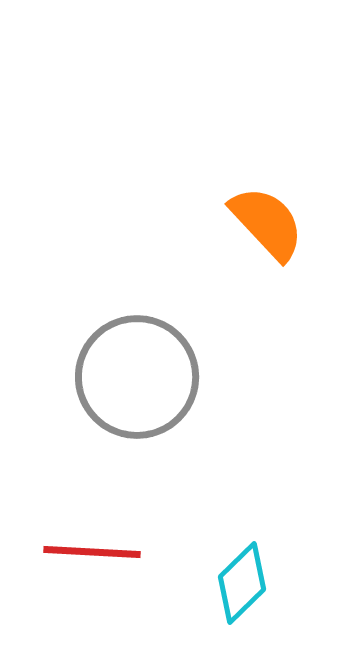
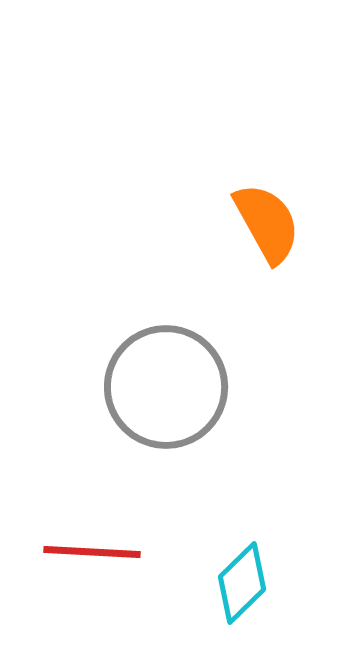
orange semicircle: rotated 14 degrees clockwise
gray circle: moved 29 px right, 10 px down
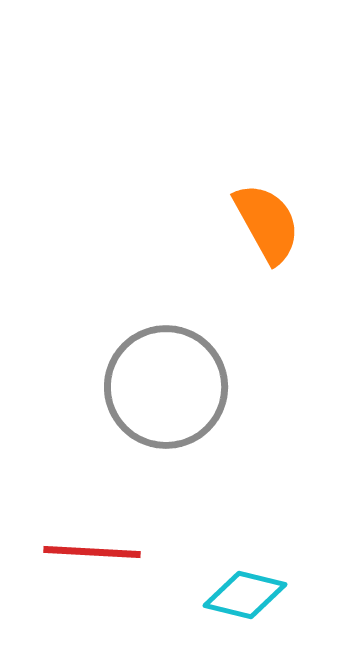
cyan diamond: moved 3 px right, 12 px down; rotated 58 degrees clockwise
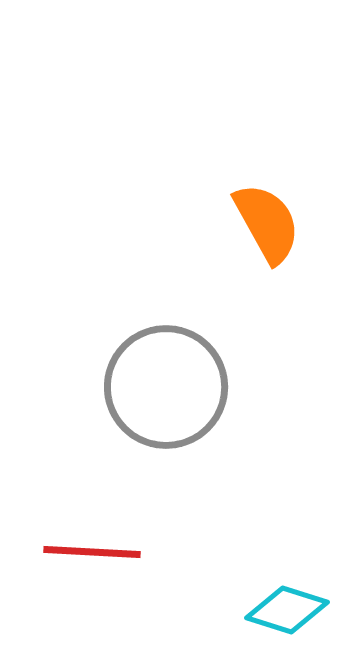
cyan diamond: moved 42 px right, 15 px down; rotated 4 degrees clockwise
